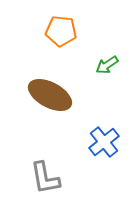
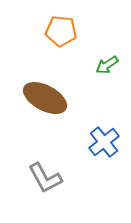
brown ellipse: moved 5 px left, 3 px down
gray L-shape: rotated 18 degrees counterclockwise
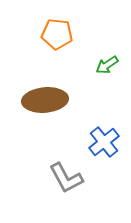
orange pentagon: moved 4 px left, 3 px down
brown ellipse: moved 2 px down; rotated 33 degrees counterclockwise
gray L-shape: moved 21 px right
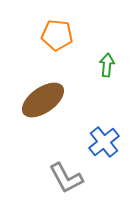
orange pentagon: moved 1 px down
green arrow: rotated 130 degrees clockwise
brown ellipse: moved 2 px left; rotated 30 degrees counterclockwise
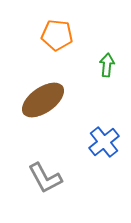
gray L-shape: moved 21 px left
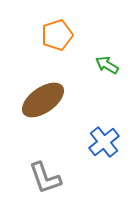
orange pentagon: rotated 24 degrees counterclockwise
green arrow: rotated 65 degrees counterclockwise
gray L-shape: rotated 9 degrees clockwise
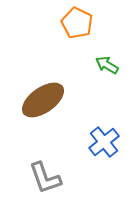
orange pentagon: moved 20 px right, 12 px up; rotated 28 degrees counterclockwise
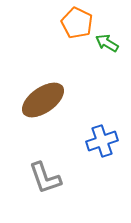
green arrow: moved 22 px up
blue cross: moved 2 px left, 1 px up; rotated 20 degrees clockwise
